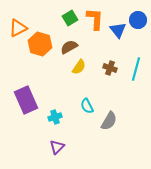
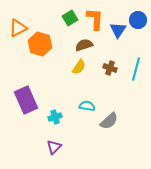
blue triangle: rotated 12 degrees clockwise
brown semicircle: moved 15 px right, 2 px up; rotated 12 degrees clockwise
cyan semicircle: rotated 126 degrees clockwise
gray semicircle: rotated 18 degrees clockwise
purple triangle: moved 3 px left
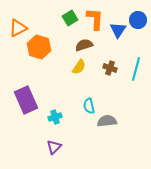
orange hexagon: moved 1 px left, 3 px down
cyan semicircle: moved 2 px right; rotated 112 degrees counterclockwise
gray semicircle: moved 2 px left; rotated 144 degrees counterclockwise
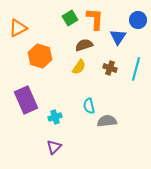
blue triangle: moved 7 px down
orange hexagon: moved 1 px right, 9 px down
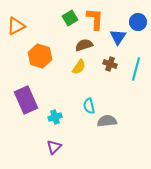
blue circle: moved 2 px down
orange triangle: moved 2 px left, 2 px up
brown cross: moved 4 px up
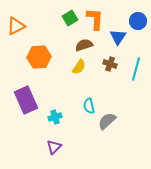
blue circle: moved 1 px up
orange hexagon: moved 1 px left, 1 px down; rotated 20 degrees counterclockwise
gray semicircle: rotated 36 degrees counterclockwise
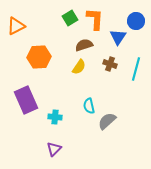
blue circle: moved 2 px left
cyan cross: rotated 24 degrees clockwise
purple triangle: moved 2 px down
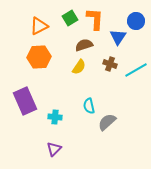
orange triangle: moved 23 px right
cyan line: moved 1 px down; rotated 45 degrees clockwise
purple rectangle: moved 1 px left, 1 px down
gray semicircle: moved 1 px down
